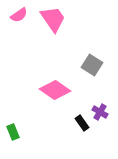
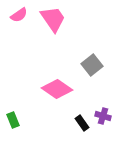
gray square: rotated 20 degrees clockwise
pink diamond: moved 2 px right, 1 px up
purple cross: moved 3 px right, 4 px down; rotated 14 degrees counterclockwise
green rectangle: moved 12 px up
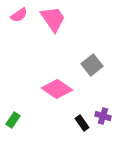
green rectangle: rotated 56 degrees clockwise
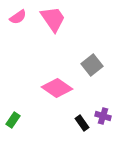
pink semicircle: moved 1 px left, 2 px down
pink diamond: moved 1 px up
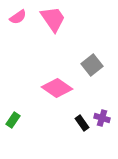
purple cross: moved 1 px left, 2 px down
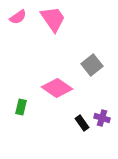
green rectangle: moved 8 px right, 13 px up; rotated 21 degrees counterclockwise
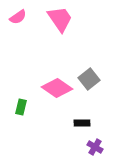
pink trapezoid: moved 7 px right
gray square: moved 3 px left, 14 px down
purple cross: moved 7 px left, 29 px down; rotated 14 degrees clockwise
black rectangle: rotated 56 degrees counterclockwise
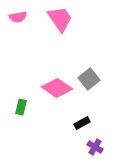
pink semicircle: rotated 24 degrees clockwise
black rectangle: rotated 28 degrees counterclockwise
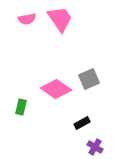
pink semicircle: moved 9 px right, 2 px down
gray square: rotated 15 degrees clockwise
pink diamond: moved 1 px left, 1 px down
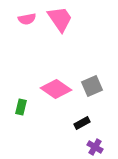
gray square: moved 3 px right, 7 px down
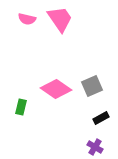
pink semicircle: rotated 24 degrees clockwise
black rectangle: moved 19 px right, 5 px up
